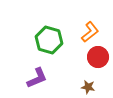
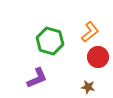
green hexagon: moved 1 px right, 1 px down
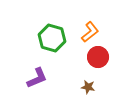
green hexagon: moved 2 px right, 3 px up
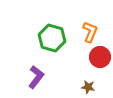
orange L-shape: rotated 30 degrees counterclockwise
red circle: moved 2 px right
purple L-shape: moved 1 px left, 1 px up; rotated 30 degrees counterclockwise
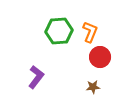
green hexagon: moved 7 px right, 7 px up; rotated 20 degrees counterclockwise
brown star: moved 5 px right; rotated 16 degrees counterclockwise
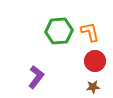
orange L-shape: rotated 35 degrees counterclockwise
red circle: moved 5 px left, 4 px down
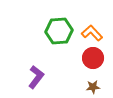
orange L-shape: moved 2 px right, 1 px down; rotated 30 degrees counterclockwise
red circle: moved 2 px left, 3 px up
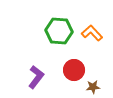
green hexagon: rotated 8 degrees clockwise
red circle: moved 19 px left, 12 px down
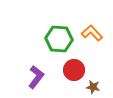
green hexagon: moved 8 px down
brown star: rotated 16 degrees clockwise
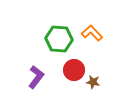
brown star: moved 5 px up
